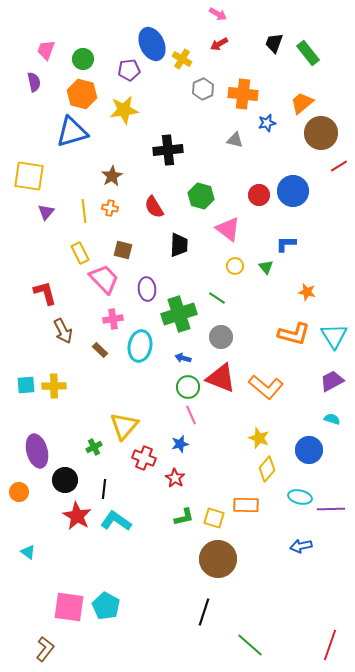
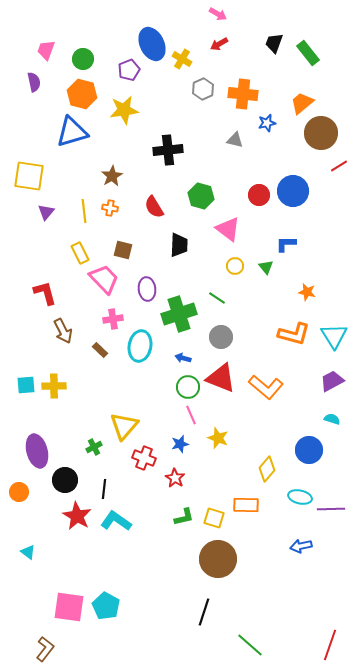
purple pentagon at (129, 70): rotated 15 degrees counterclockwise
yellow star at (259, 438): moved 41 px left
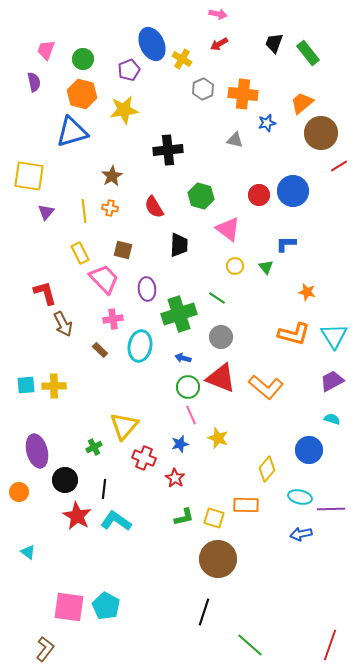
pink arrow at (218, 14): rotated 18 degrees counterclockwise
brown arrow at (63, 331): moved 7 px up
blue arrow at (301, 546): moved 12 px up
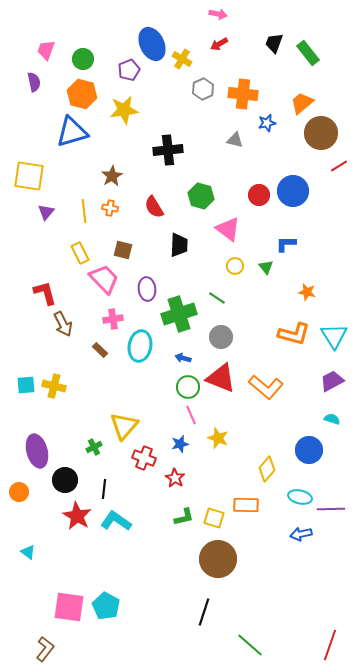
yellow cross at (54, 386): rotated 15 degrees clockwise
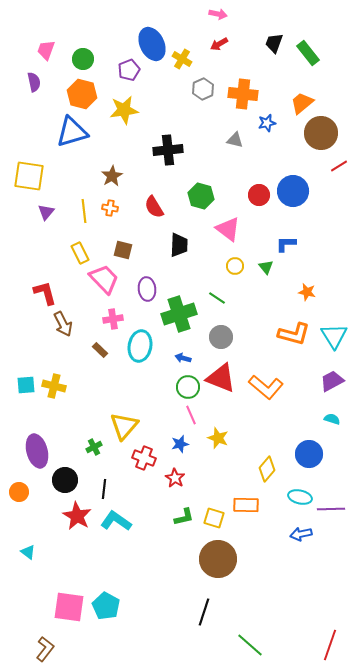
blue circle at (309, 450): moved 4 px down
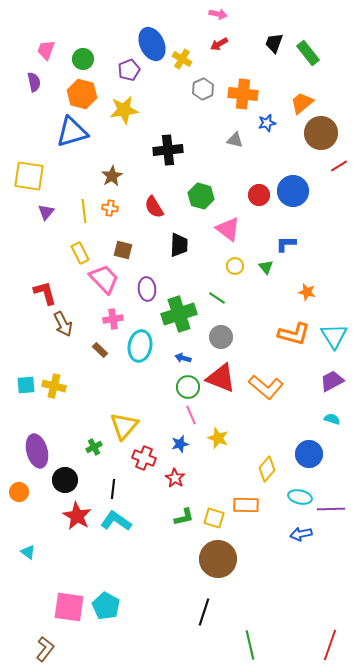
black line at (104, 489): moved 9 px right
green line at (250, 645): rotated 36 degrees clockwise
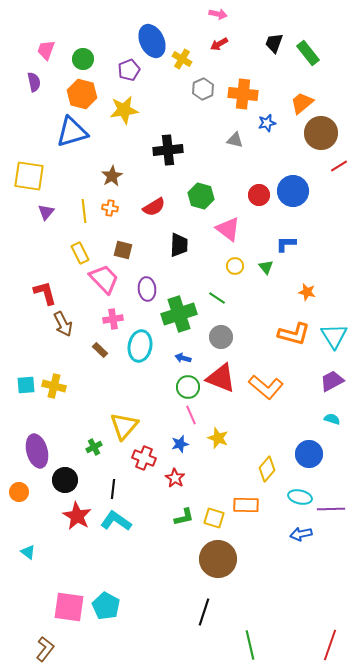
blue ellipse at (152, 44): moved 3 px up
red semicircle at (154, 207): rotated 90 degrees counterclockwise
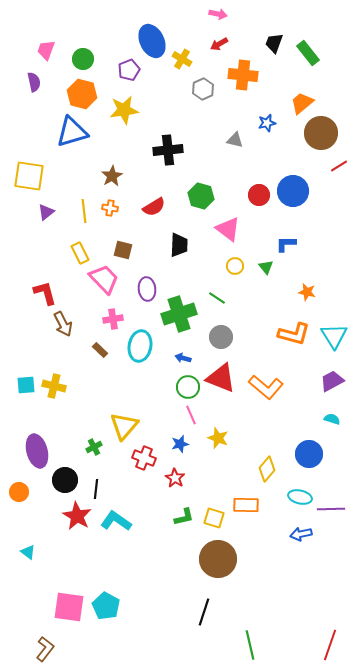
orange cross at (243, 94): moved 19 px up
purple triangle at (46, 212): rotated 12 degrees clockwise
black line at (113, 489): moved 17 px left
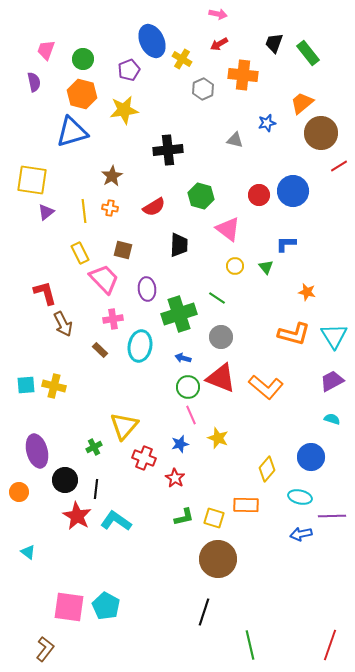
yellow square at (29, 176): moved 3 px right, 4 px down
blue circle at (309, 454): moved 2 px right, 3 px down
purple line at (331, 509): moved 1 px right, 7 px down
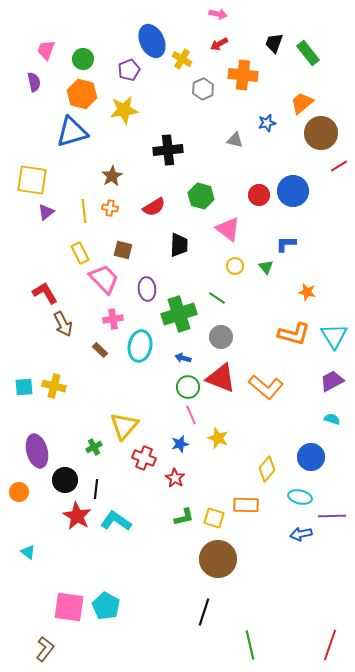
red L-shape at (45, 293): rotated 16 degrees counterclockwise
cyan square at (26, 385): moved 2 px left, 2 px down
